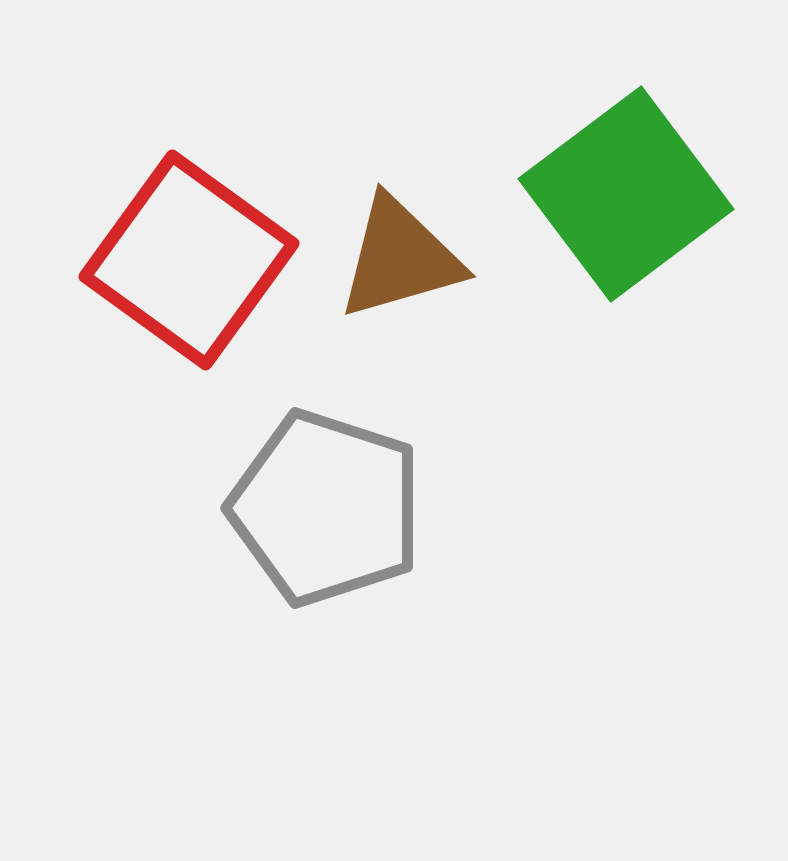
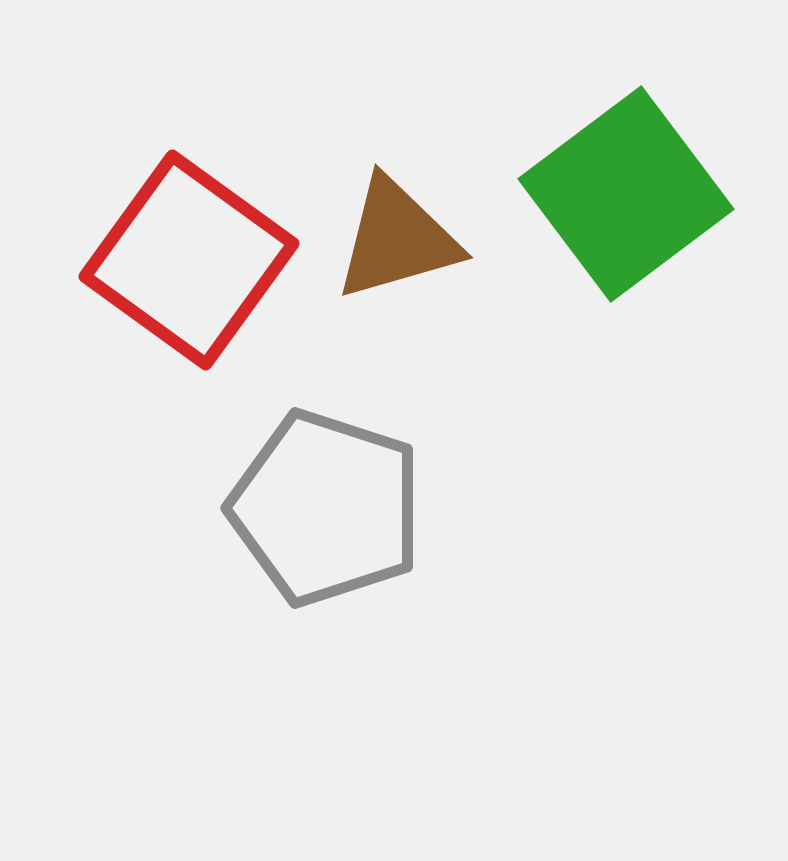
brown triangle: moved 3 px left, 19 px up
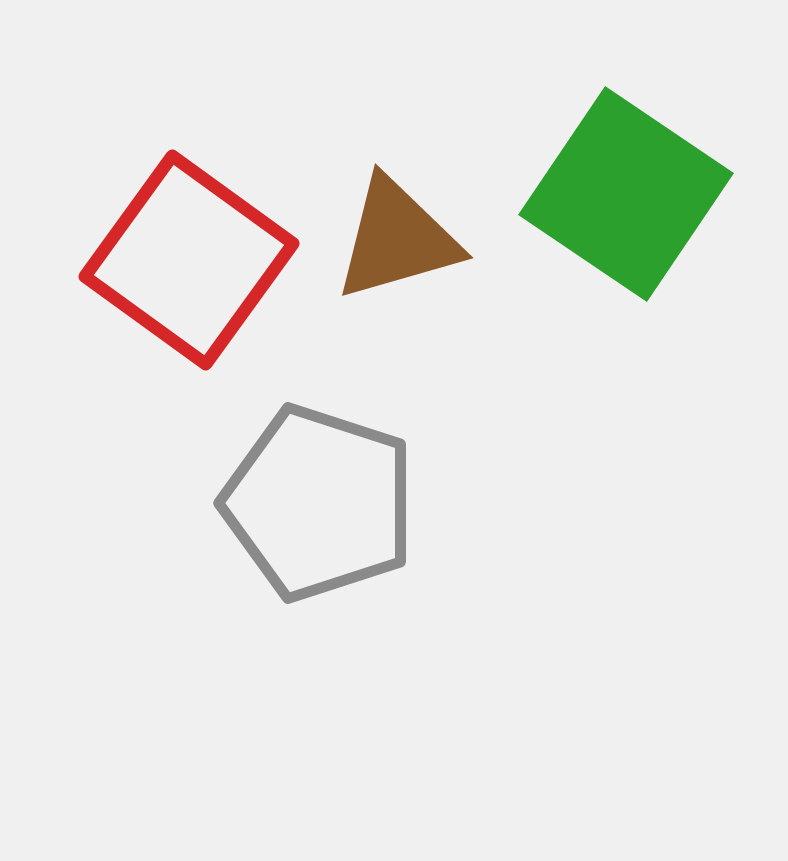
green square: rotated 19 degrees counterclockwise
gray pentagon: moved 7 px left, 5 px up
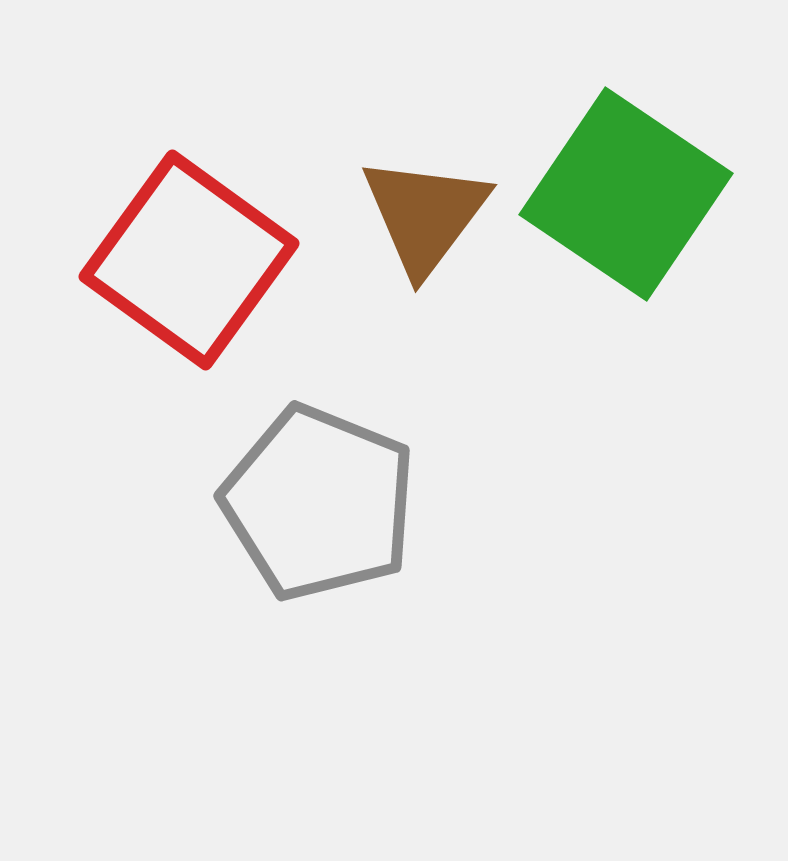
brown triangle: moved 28 px right, 24 px up; rotated 37 degrees counterclockwise
gray pentagon: rotated 4 degrees clockwise
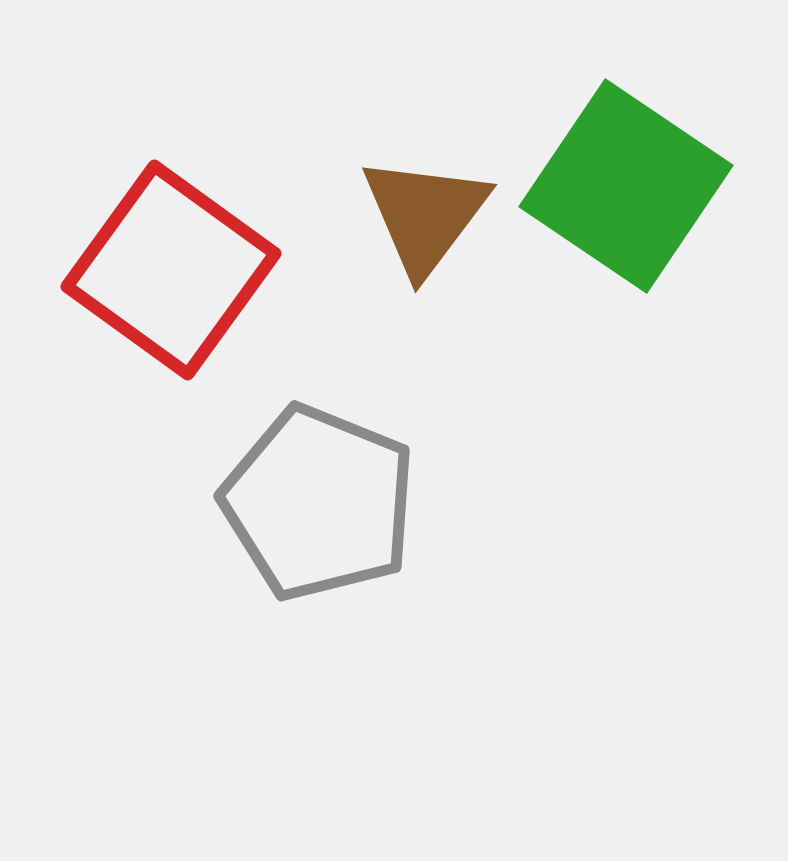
green square: moved 8 px up
red square: moved 18 px left, 10 px down
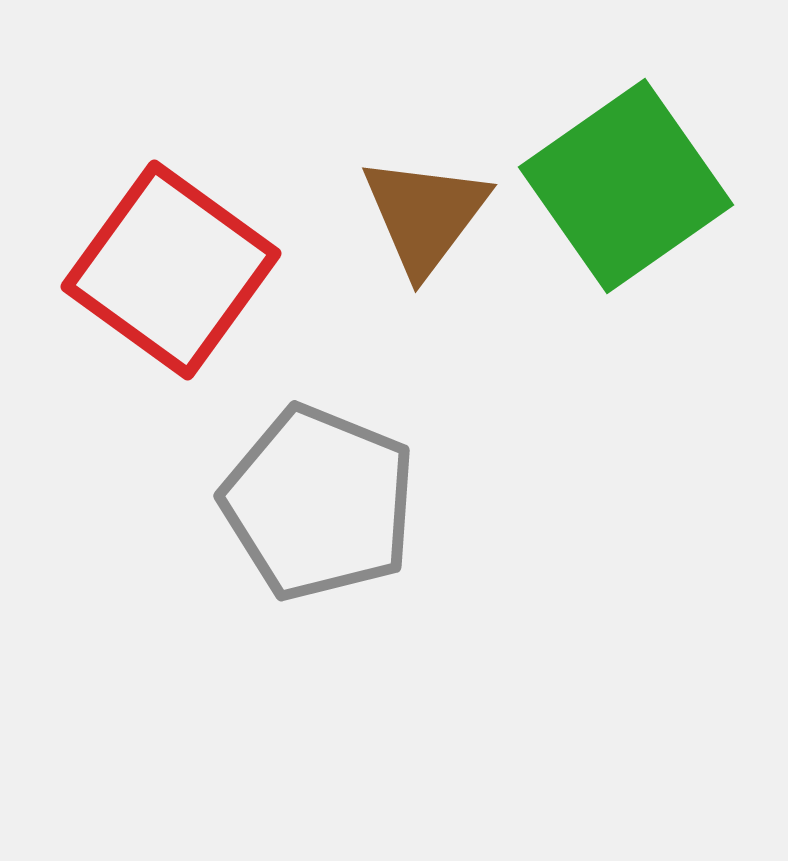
green square: rotated 21 degrees clockwise
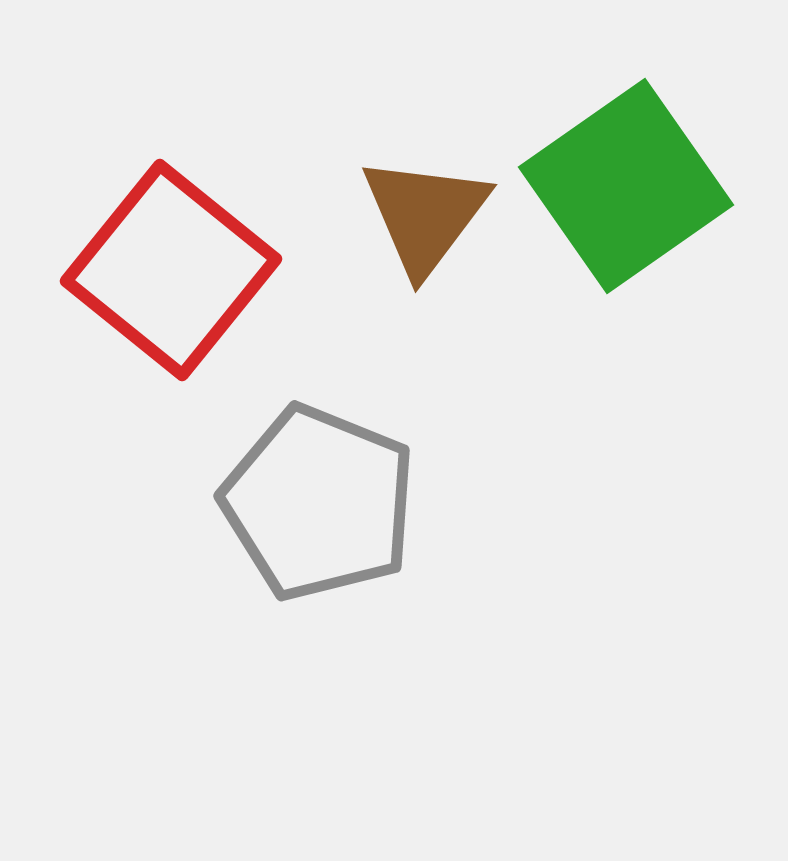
red square: rotated 3 degrees clockwise
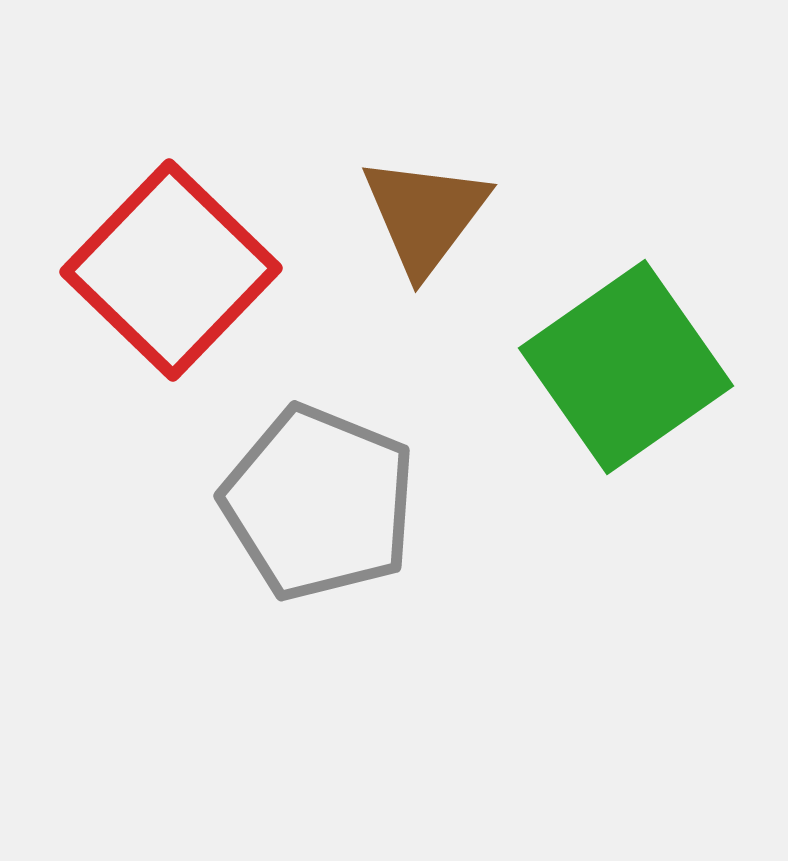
green square: moved 181 px down
red square: rotated 5 degrees clockwise
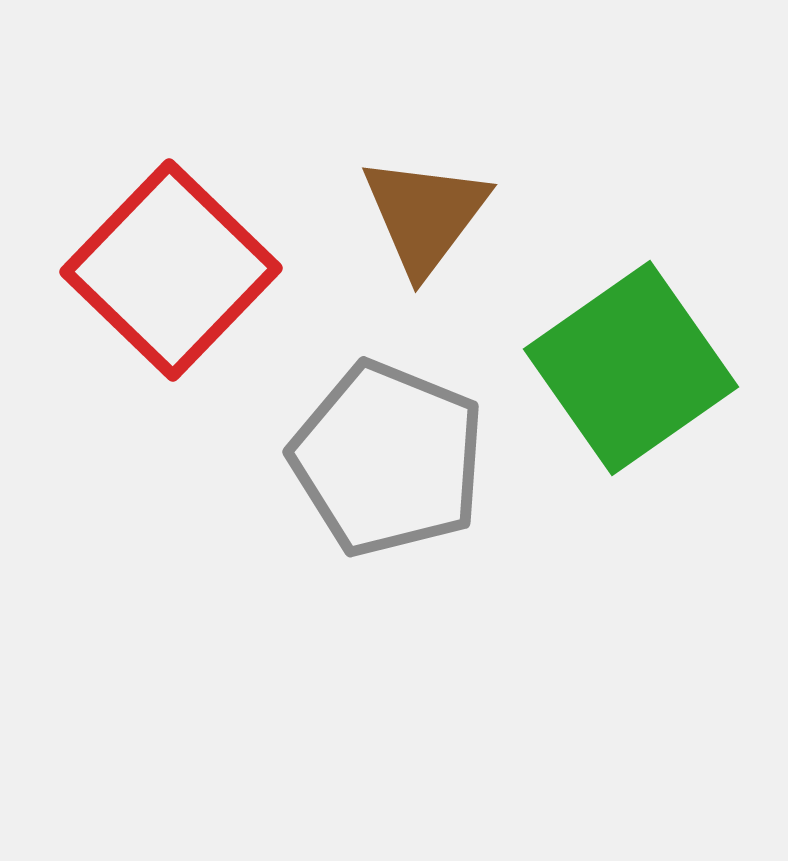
green square: moved 5 px right, 1 px down
gray pentagon: moved 69 px right, 44 px up
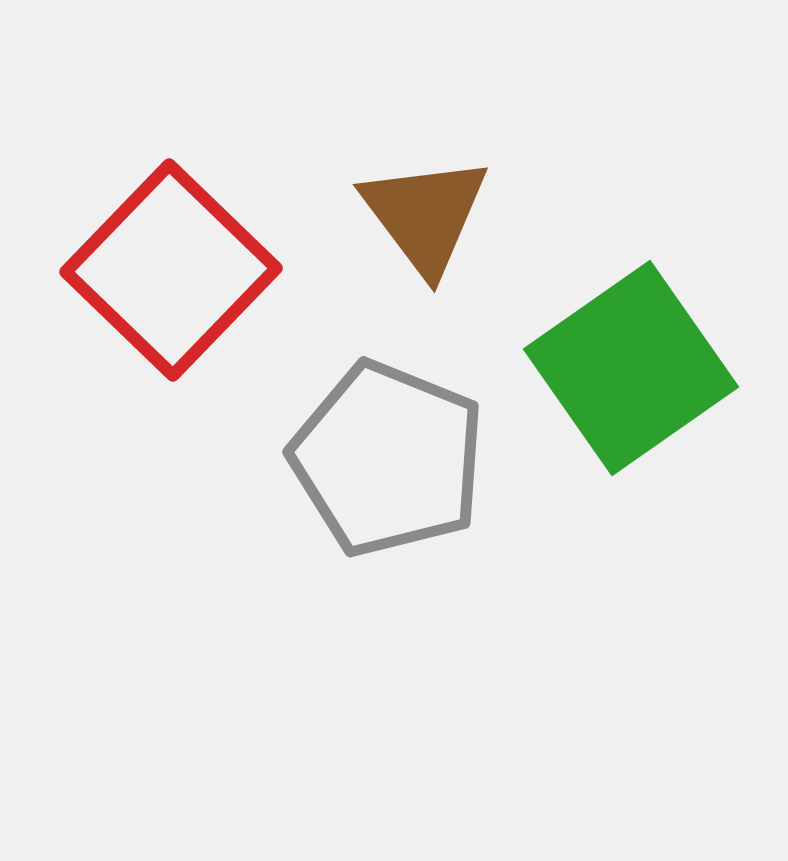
brown triangle: rotated 14 degrees counterclockwise
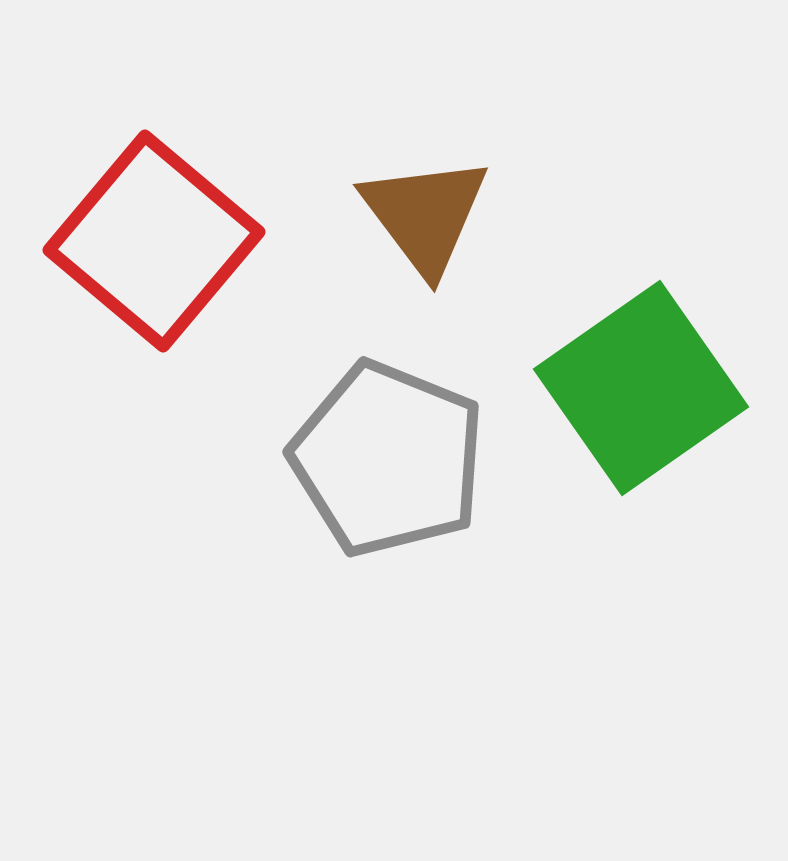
red square: moved 17 px left, 29 px up; rotated 4 degrees counterclockwise
green square: moved 10 px right, 20 px down
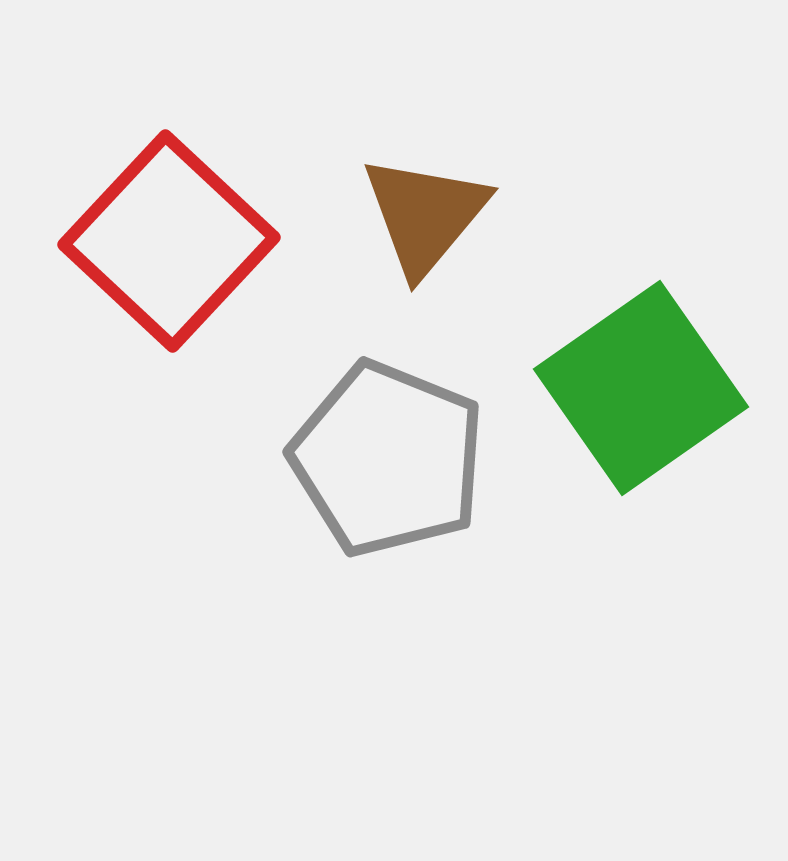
brown triangle: rotated 17 degrees clockwise
red square: moved 15 px right; rotated 3 degrees clockwise
